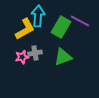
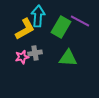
green triangle: moved 5 px right, 1 px down; rotated 24 degrees clockwise
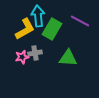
cyan arrow: rotated 10 degrees counterclockwise
green rectangle: moved 9 px left, 2 px down
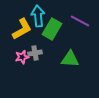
yellow L-shape: moved 3 px left
green triangle: moved 2 px right, 1 px down
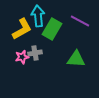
green triangle: moved 6 px right
